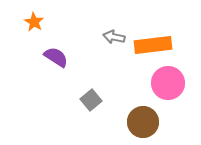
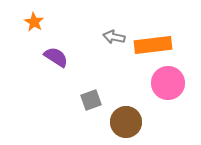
gray square: rotated 20 degrees clockwise
brown circle: moved 17 px left
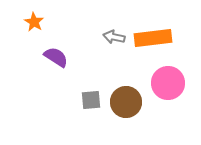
orange rectangle: moved 7 px up
gray square: rotated 15 degrees clockwise
brown circle: moved 20 px up
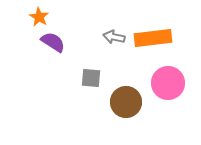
orange star: moved 5 px right, 5 px up
purple semicircle: moved 3 px left, 15 px up
gray square: moved 22 px up; rotated 10 degrees clockwise
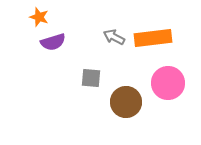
orange star: rotated 12 degrees counterclockwise
gray arrow: rotated 15 degrees clockwise
purple semicircle: rotated 130 degrees clockwise
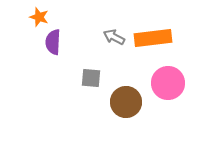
purple semicircle: rotated 110 degrees clockwise
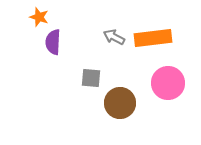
brown circle: moved 6 px left, 1 px down
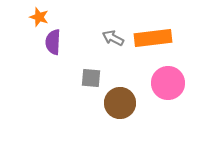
gray arrow: moved 1 px left, 1 px down
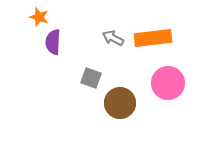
gray square: rotated 15 degrees clockwise
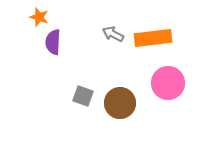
gray arrow: moved 4 px up
gray square: moved 8 px left, 18 px down
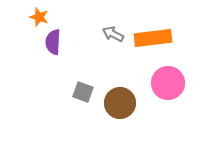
gray square: moved 4 px up
